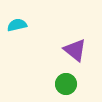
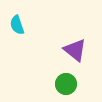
cyan semicircle: rotated 96 degrees counterclockwise
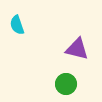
purple triangle: moved 2 px right, 1 px up; rotated 25 degrees counterclockwise
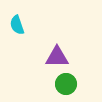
purple triangle: moved 20 px left, 8 px down; rotated 15 degrees counterclockwise
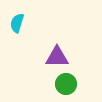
cyan semicircle: moved 2 px up; rotated 36 degrees clockwise
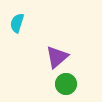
purple triangle: rotated 40 degrees counterclockwise
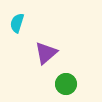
purple triangle: moved 11 px left, 4 px up
